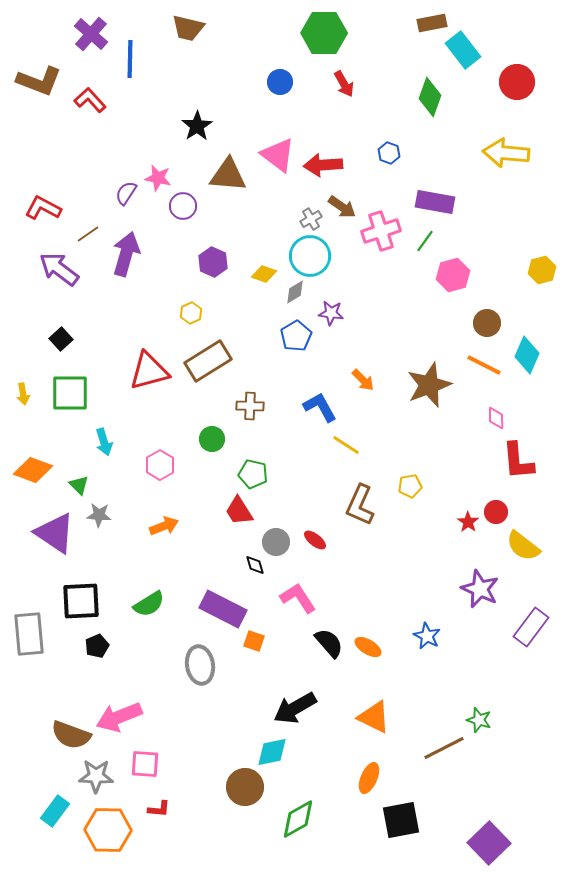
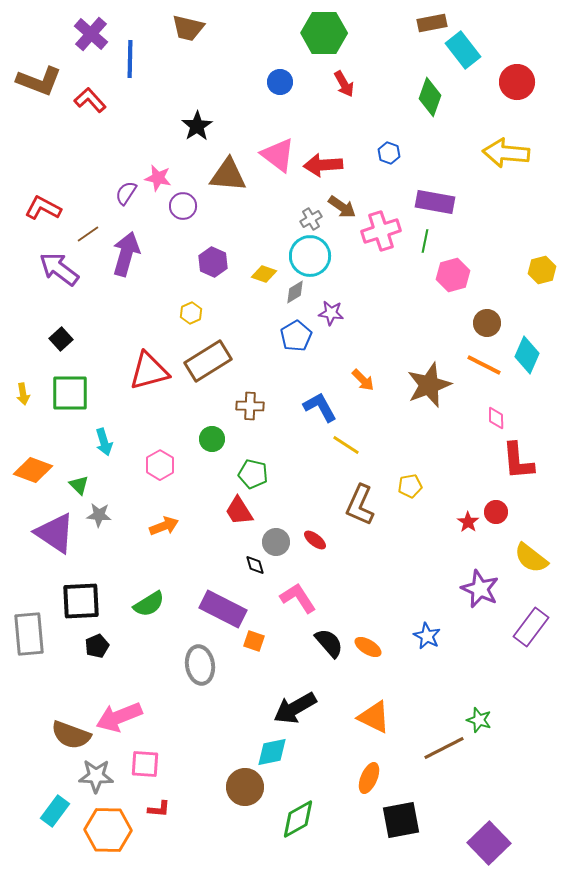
green line at (425, 241): rotated 25 degrees counterclockwise
yellow semicircle at (523, 546): moved 8 px right, 12 px down
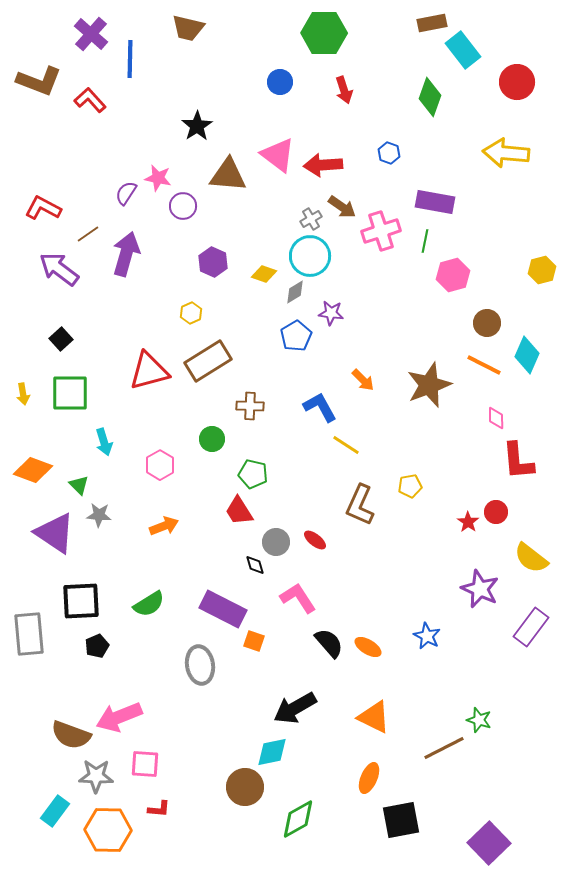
red arrow at (344, 84): moved 6 px down; rotated 12 degrees clockwise
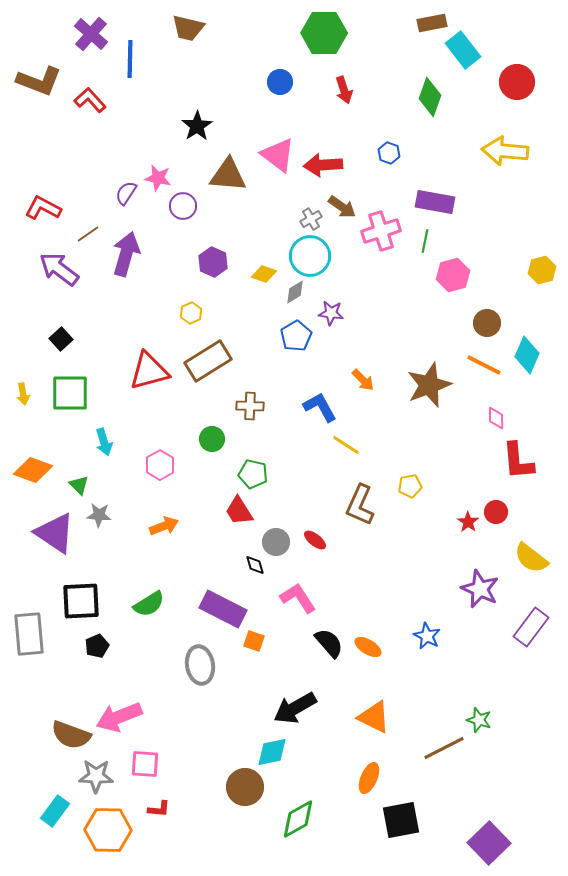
yellow arrow at (506, 153): moved 1 px left, 2 px up
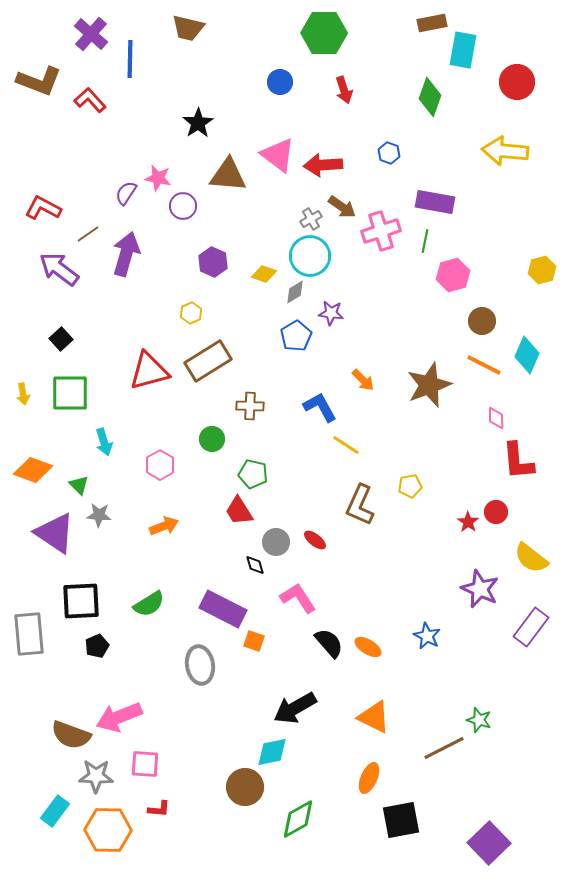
cyan rectangle at (463, 50): rotated 48 degrees clockwise
black star at (197, 126): moved 1 px right, 3 px up
brown circle at (487, 323): moved 5 px left, 2 px up
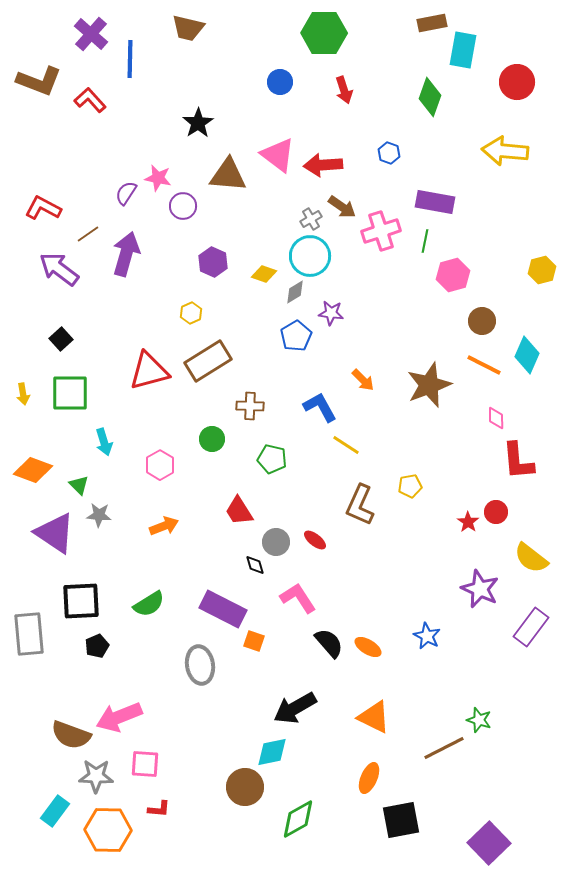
green pentagon at (253, 474): moved 19 px right, 15 px up
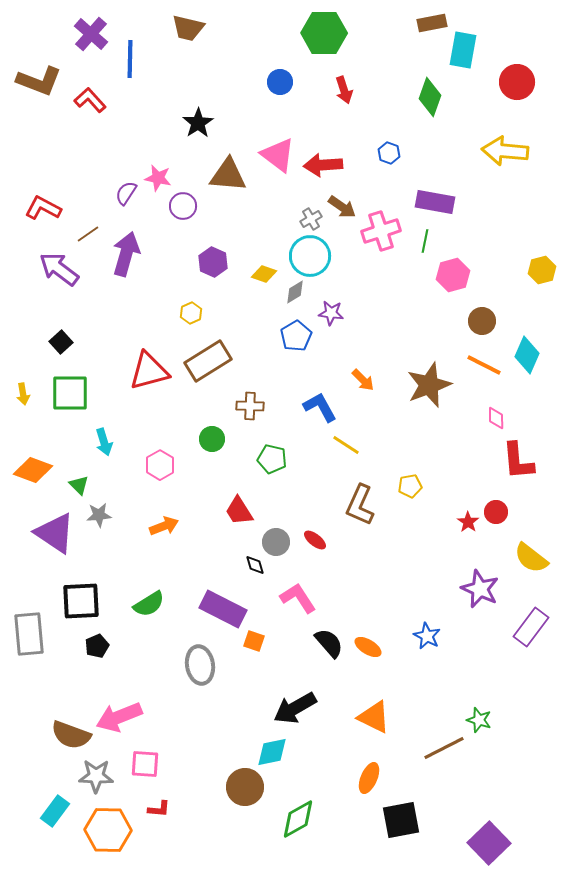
black square at (61, 339): moved 3 px down
gray star at (99, 515): rotated 10 degrees counterclockwise
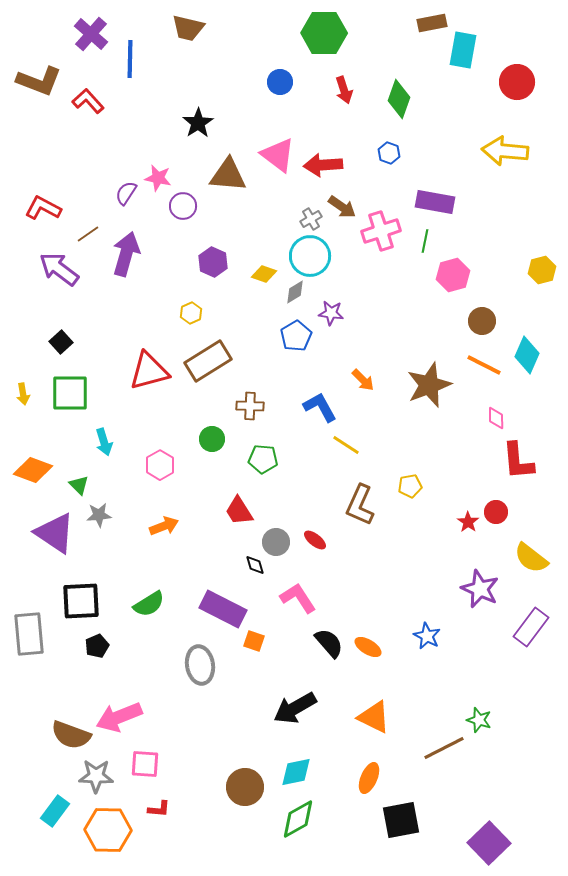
green diamond at (430, 97): moved 31 px left, 2 px down
red L-shape at (90, 100): moved 2 px left, 1 px down
green pentagon at (272, 459): moved 9 px left; rotated 8 degrees counterclockwise
cyan diamond at (272, 752): moved 24 px right, 20 px down
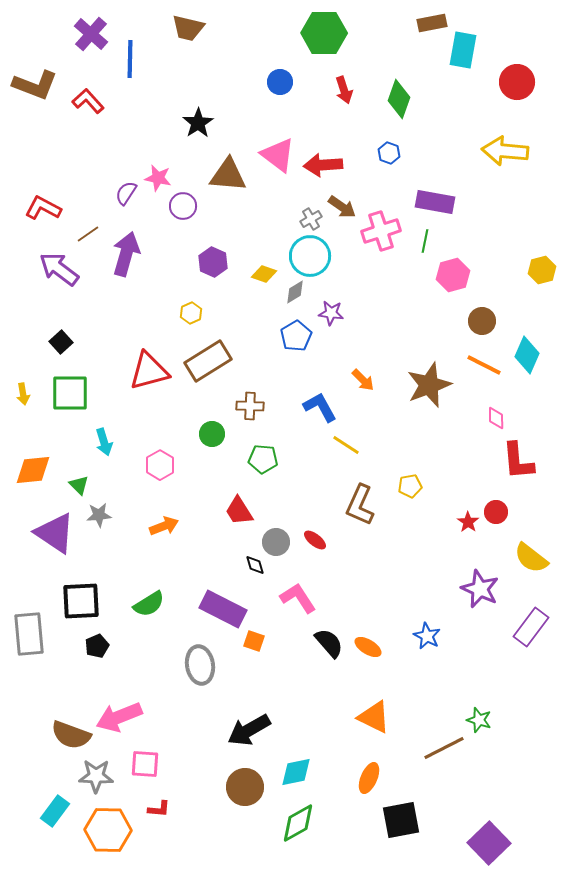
brown L-shape at (39, 81): moved 4 px left, 4 px down
green circle at (212, 439): moved 5 px up
orange diamond at (33, 470): rotated 27 degrees counterclockwise
black arrow at (295, 708): moved 46 px left, 22 px down
green diamond at (298, 819): moved 4 px down
